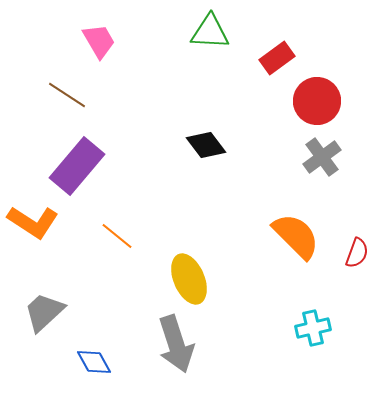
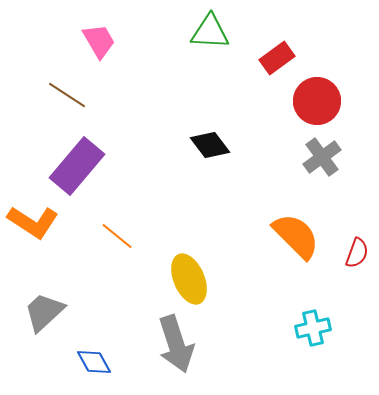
black diamond: moved 4 px right
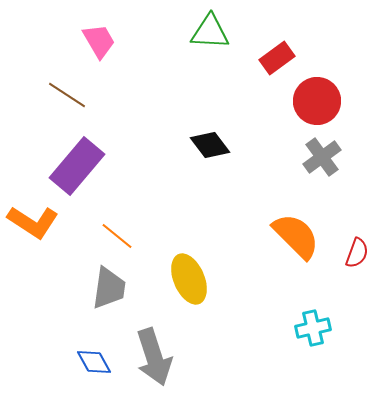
gray trapezoid: moved 65 px right, 24 px up; rotated 141 degrees clockwise
gray arrow: moved 22 px left, 13 px down
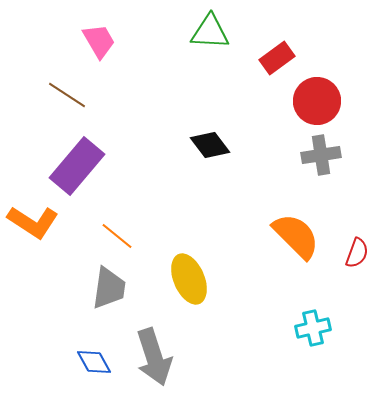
gray cross: moved 1 px left, 2 px up; rotated 27 degrees clockwise
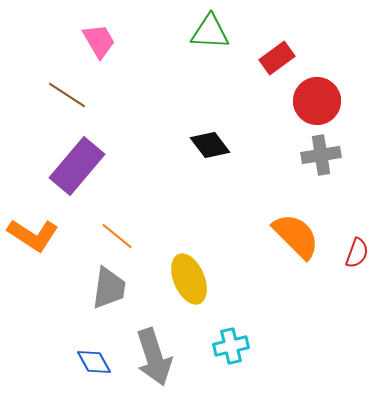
orange L-shape: moved 13 px down
cyan cross: moved 82 px left, 18 px down
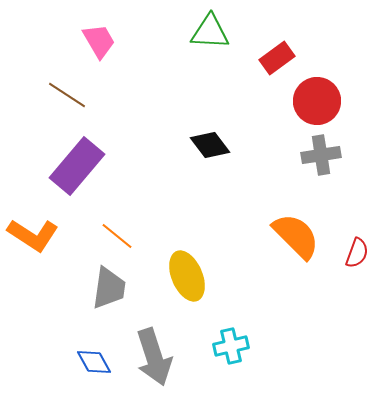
yellow ellipse: moved 2 px left, 3 px up
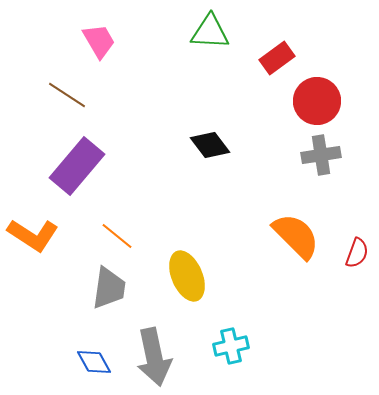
gray arrow: rotated 6 degrees clockwise
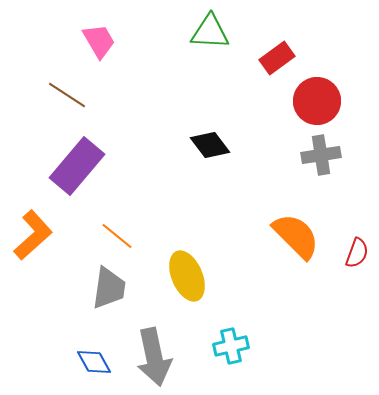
orange L-shape: rotated 75 degrees counterclockwise
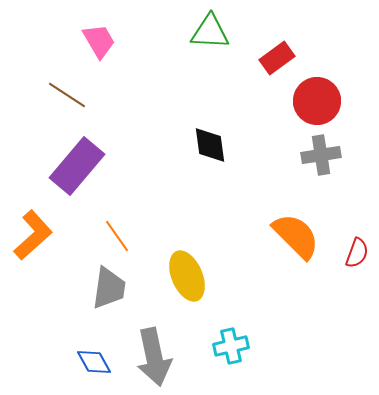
black diamond: rotated 30 degrees clockwise
orange line: rotated 16 degrees clockwise
